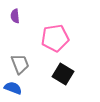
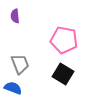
pink pentagon: moved 9 px right, 2 px down; rotated 20 degrees clockwise
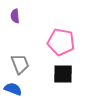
pink pentagon: moved 3 px left, 2 px down
black square: rotated 30 degrees counterclockwise
blue semicircle: moved 1 px down
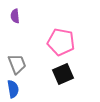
gray trapezoid: moved 3 px left
black square: rotated 25 degrees counterclockwise
blue semicircle: rotated 60 degrees clockwise
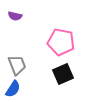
purple semicircle: rotated 72 degrees counterclockwise
gray trapezoid: moved 1 px down
blue semicircle: rotated 42 degrees clockwise
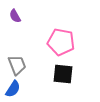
purple semicircle: rotated 48 degrees clockwise
black square: rotated 30 degrees clockwise
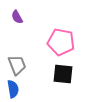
purple semicircle: moved 2 px right, 1 px down
blue semicircle: rotated 42 degrees counterclockwise
